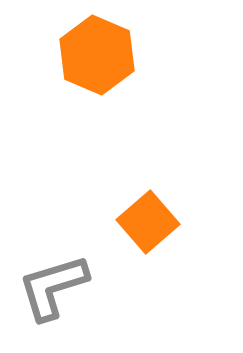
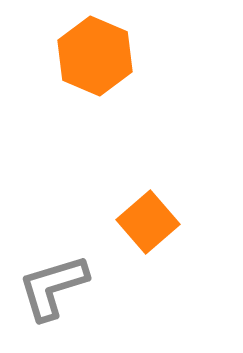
orange hexagon: moved 2 px left, 1 px down
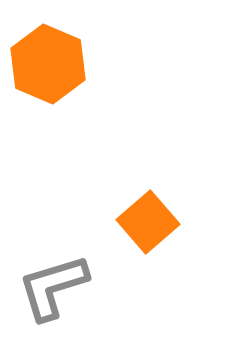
orange hexagon: moved 47 px left, 8 px down
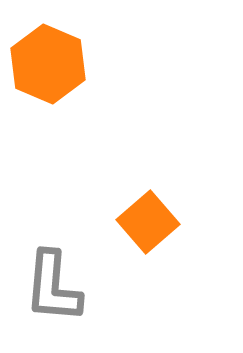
gray L-shape: rotated 68 degrees counterclockwise
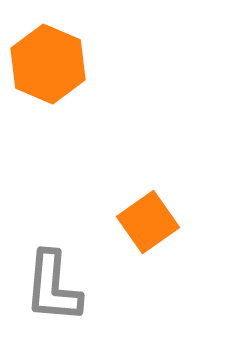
orange square: rotated 6 degrees clockwise
